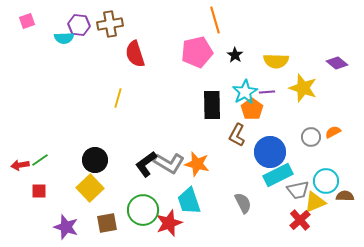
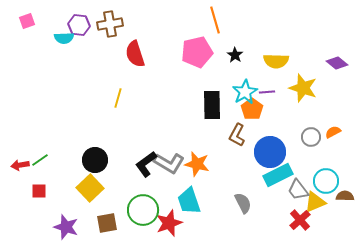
gray trapezoid: rotated 65 degrees clockwise
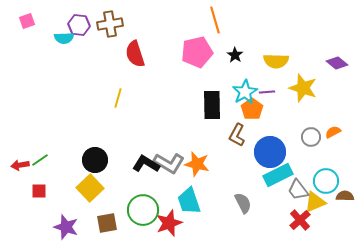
black L-shape: rotated 68 degrees clockwise
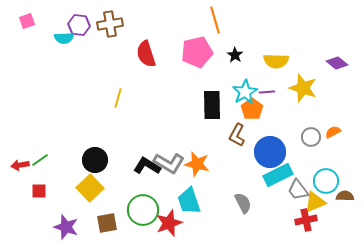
red semicircle: moved 11 px right
black L-shape: moved 1 px right, 2 px down
red cross: moved 6 px right; rotated 30 degrees clockwise
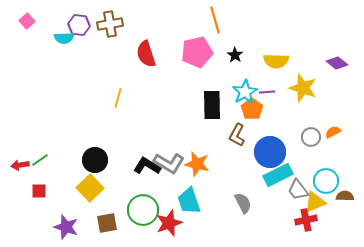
pink square: rotated 21 degrees counterclockwise
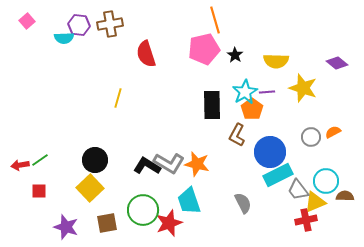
pink pentagon: moved 7 px right, 3 px up
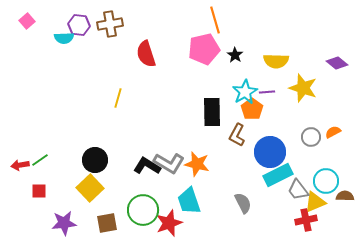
black rectangle: moved 7 px down
purple star: moved 2 px left, 4 px up; rotated 25 degrees counterclockwise
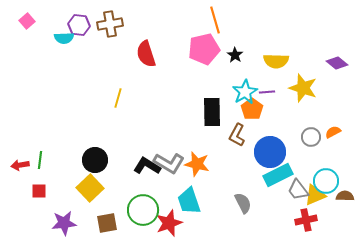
green line: rotated 48 degrees counterclockwise
yellow triangle: moved 7 px up
